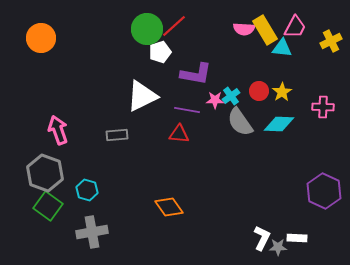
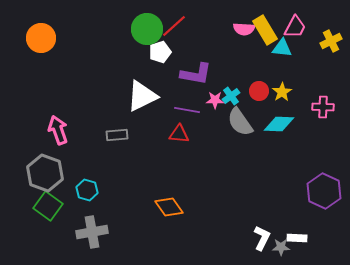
gray star: moved 3 px right
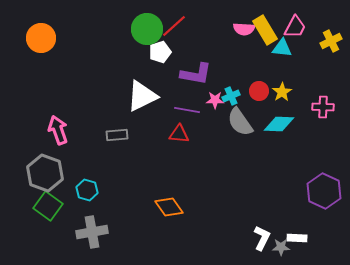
cyan cross: rotated 12 degrees clockwise
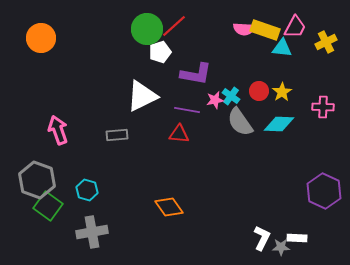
yellow rectangle: rotated 40 degrees counterclockwise
yellow cross: moved 5 px left, 1 px down
cyan cross: rotated 30 degrees counterclockwise
pink star: rotated 12 degrees counterclockwise
gray hexagon: moved 8 px left, 7 px down
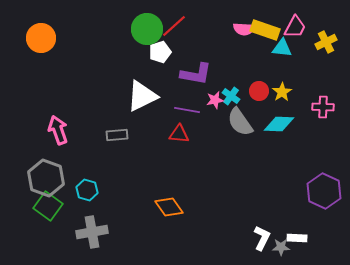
gray hexagon: moved 9 px right, 2 px up
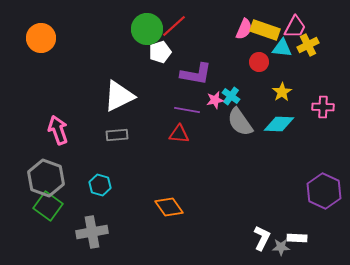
pink semicircle: rotated 70 degrees counterclockwise
yellow cross: moved 18 px left, 3 px down
red circle: moved 29 px up
white triangle: moved 23 px left
cyan hexagon: moved 13 px right, 5 px up
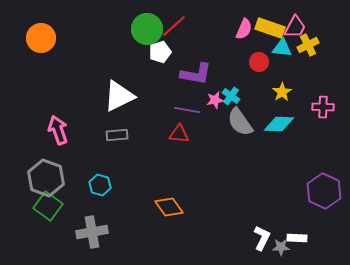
yellow rectangle: moved 5 px right, 2 px up
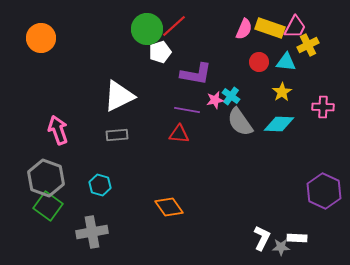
cyan triangle: moved 4 px right, 14 px down
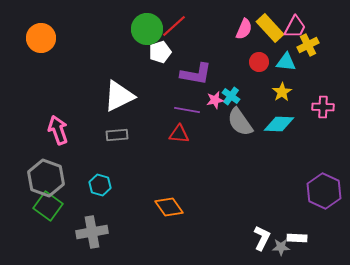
yellow rectangle: rotated 28 degrees clockwise
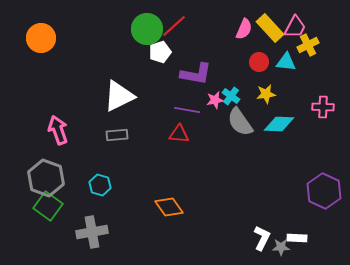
yellow star: moved 16 px left, 2 px down; rotated 24 degrees clockwise
